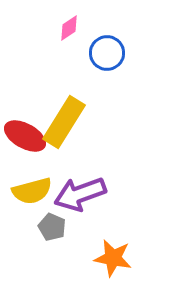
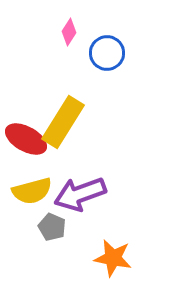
pink diamond: moved 4 px down; rotated 24 degrees counterclockwise
yellow rectangle: moved 1 px left
red ellipse: moved 1 px right, 3 px down
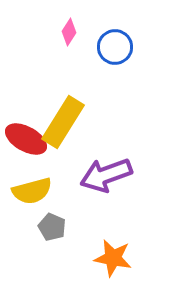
blue circle: moved 8 px right, 6 px up
purple arrow: moved 26 px right, 19 px up
